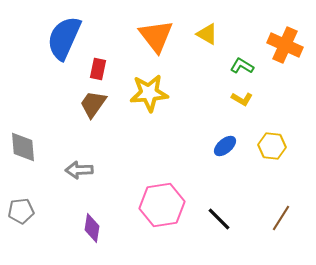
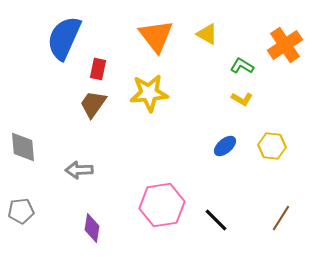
orange cross: rotated 32 degrees clockwise
black line: moved 3 px left, 1 px down
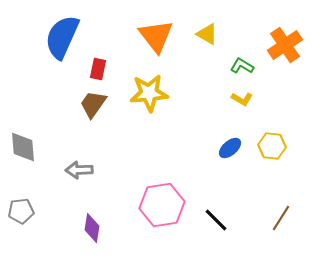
blue semicircle: moved 2 px left, 1 px up
blue ellipse: moved 5 px right, 2 px down
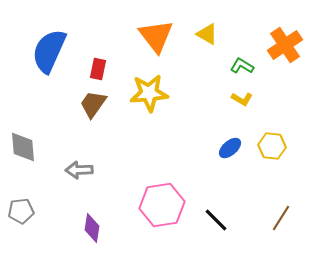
blue semicircle: moved 13 px left, 14 px down
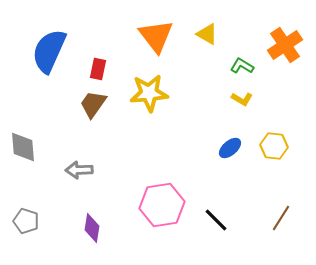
yellow hexagon: moved 2 px right
gray pentagon: moved 5 px right, 10 px down; rotated 25 degrees clockwise
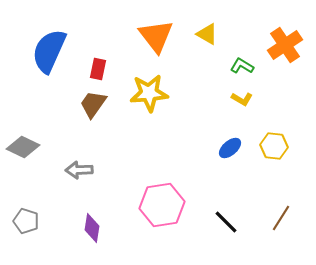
gray diamond: rotated 60 degrees counterclockwise
black line: moved 10 px right, 2 px down
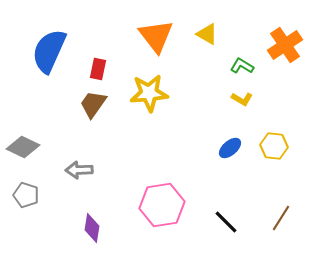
gray pentagon: moved 26 px up
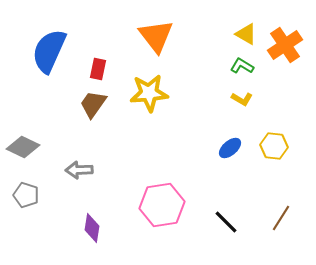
yellow triangle: moved 39 px right
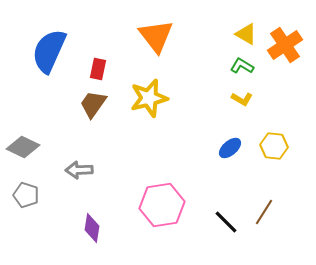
yellow star: moved 5 px down; rotated 9 degrees counterclockwise
brown line: moved 17 px left, 6 px up
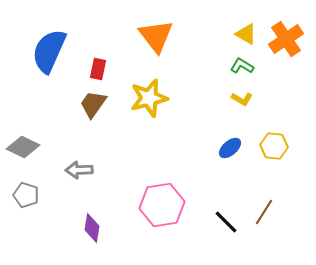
orange cross: moved 1 px right, 6 px up
